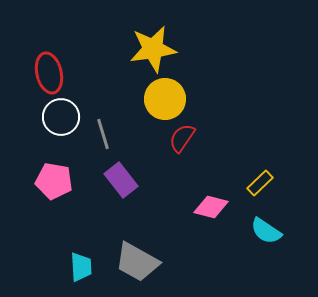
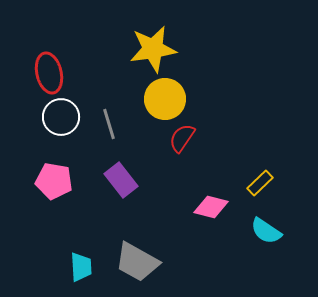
gray line: moved 6 px right, 10 px up
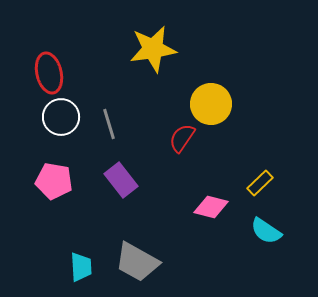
yellow circle: moved 46 px right, 5 px down
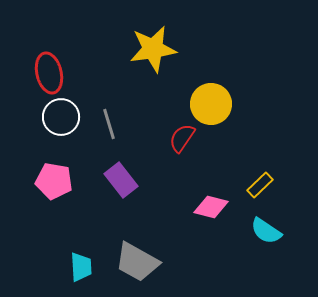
yellow rectangle: moved 2 px down
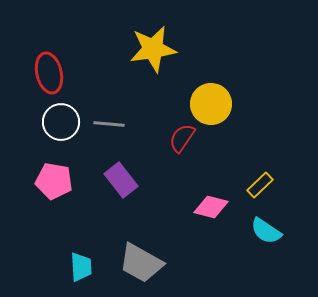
white circle: moved 5 px down
gray line: rotated 68 degrees counterclockwise
gray trapezoid: moved 4 px right, 1 px down
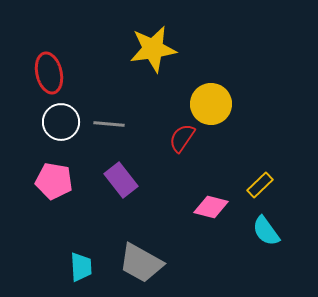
cyan semicircle: rotated 20 degrees clockwise
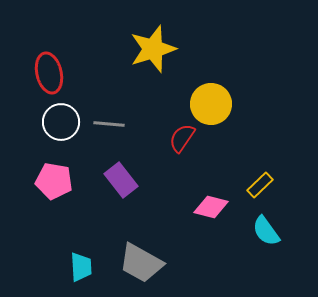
yellow star: rotated 9 degrees counterclockwise
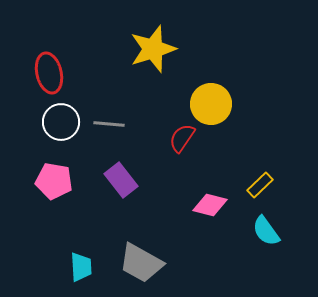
pink diamond: moved 1 px left, 2 px up
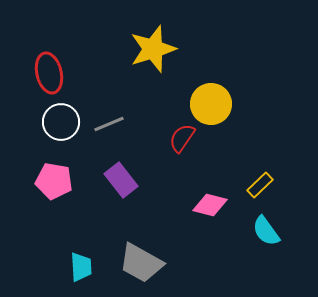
gray line: rotated 28 degrees counterclockwise
